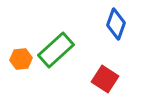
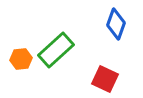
red square: rotated 8 degrees counterclockwise
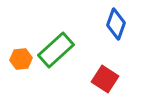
red square: rotated 8 degrees clockwise
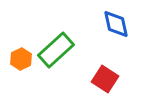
blue diamond: rotated 32 degrees counterclockwise
orange hexagon: rotated 20 degrees counterclockwise
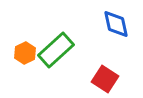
orange hexagon: moved 4 px right, 6 px up
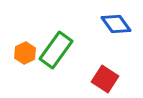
blue diamond: rotated 24 degrees counterclockwise
green rectangle: rotated 12 degrees counterclockwise
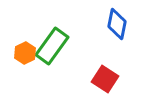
blue diamond: moved 1 px right; rotated 48 degrees clockwise
green rectangle: moved 4 px left, 4 px up
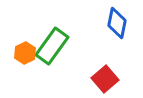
blue diamond: moved 1 px up
red square: rotated 16 degrees clockwise
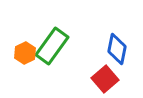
blue diamond: moved 26 px down
